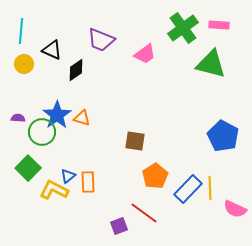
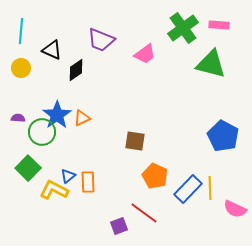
yellow circle: moved 3 px left, 4 px down
orange triangle: rotated 42 degrees counterclockwise
orange pentagon: rotated 15 degrees counterclockwise
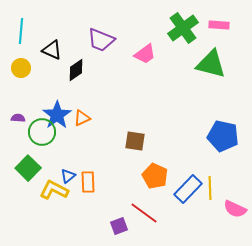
blue pentagon: rotated 16 degrees counterclockwise
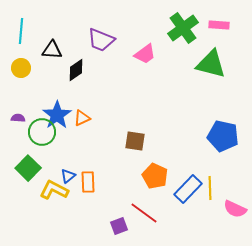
black triangle: rotated 20 degrees counterclockwise
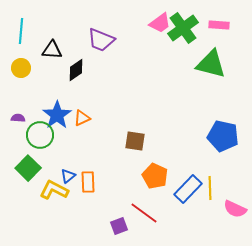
pink trapezoid: moved 15 px right, 31 px up
green circle: moved 2 px left, 3 px down
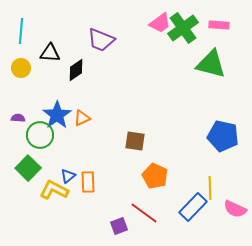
black triangle: moved 2 px left, 3 px down
blue rectangle: moved 5 px right, 18 px down
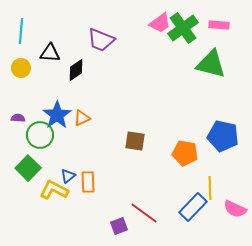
orange pentagon: moved 30 px right, 23 px up; rotated 15 degrees counterclockwise
